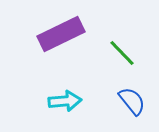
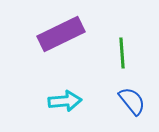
green line: rotated 40 degrees clockwise
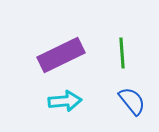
purple rectangle: moved 21 px down
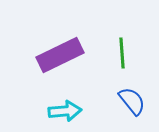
purple rectangle: moved 1 px left
cyan arrow: moved 10 px down
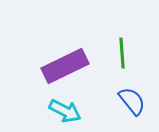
purple rectangle: moved 5 px right, 11 px down
cyan arrow: rotated 32 degrees clockwise
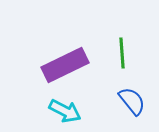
purple rectangle: moved 1 px up
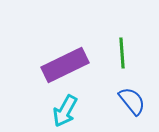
cyan arrow: rotated 92 degrees clockwise
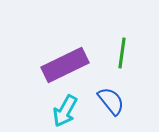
green line: rotated 12 degrees clockwise
blue semicircle: moved 21 px left
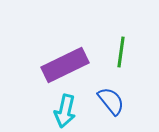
green line: moved 1 px left, 1 px up
cyan arrow: rotated 16 degrees counterclockwise
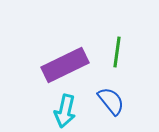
green line: moved 4 px left
